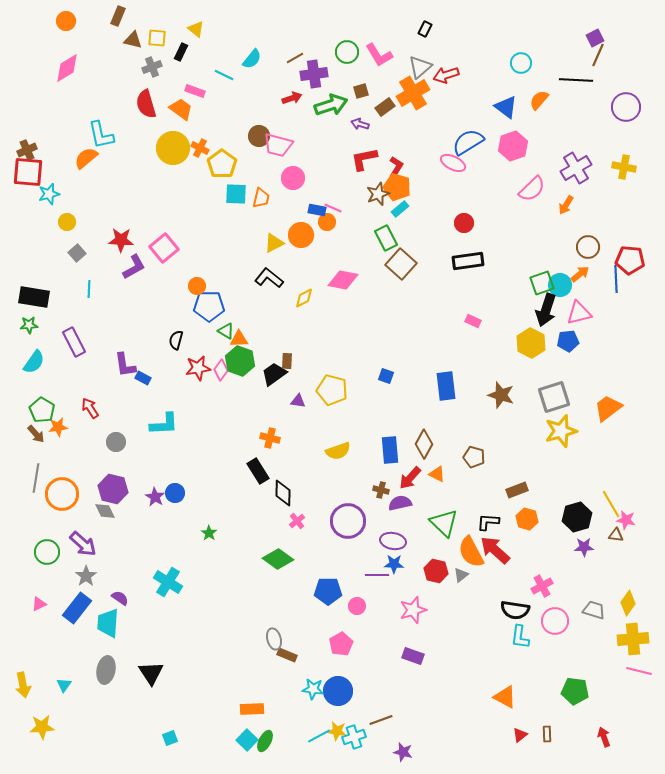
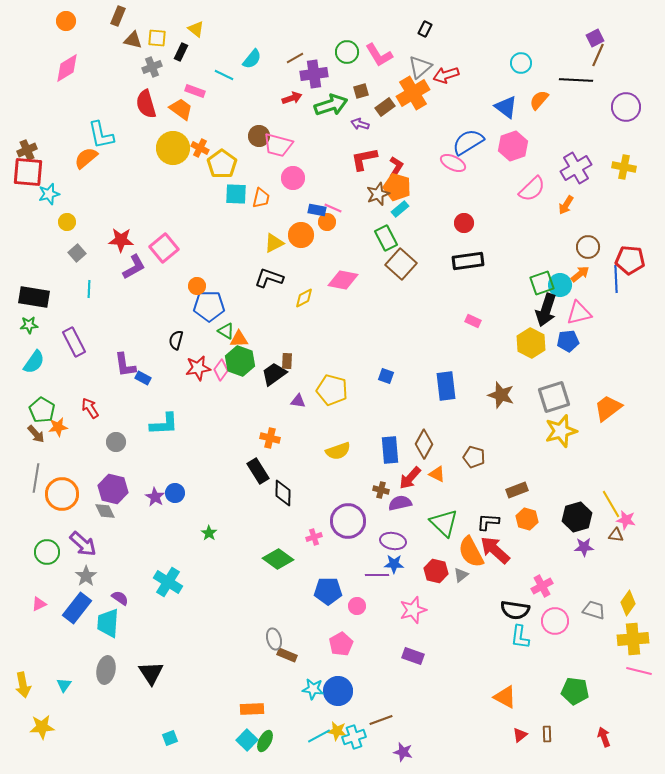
black L-shape at (269, 278): rotated 20 degrees counterclockwise
pink cross at (297, 521): moved 17 px right, 16 px down; rotated 21 degrees clockwise
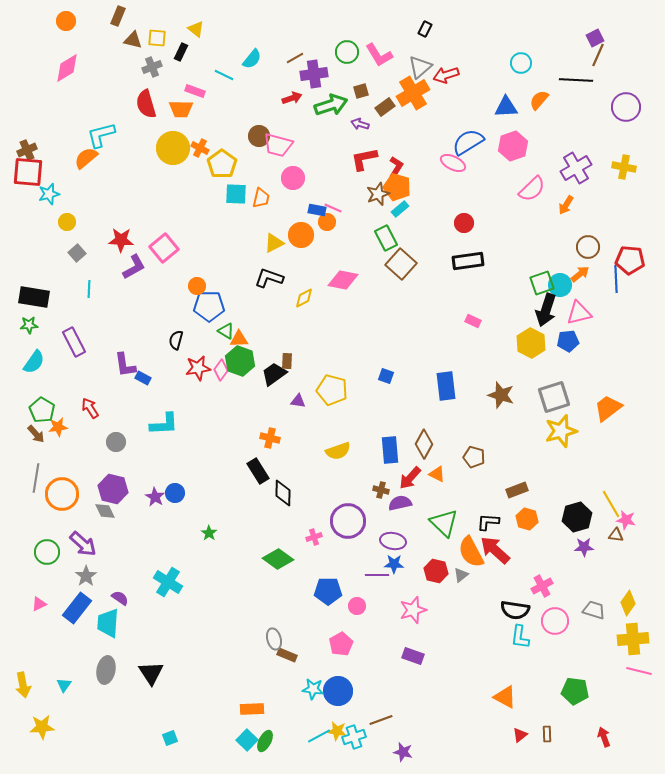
blue triangle at (506, 107): rotated 40 degrees counterclockwise
orange trapezoid at (181, 109): rotated 145 degrees clockwise
cyan L-shape at (101, 135): rotated 88 degrees clockwise
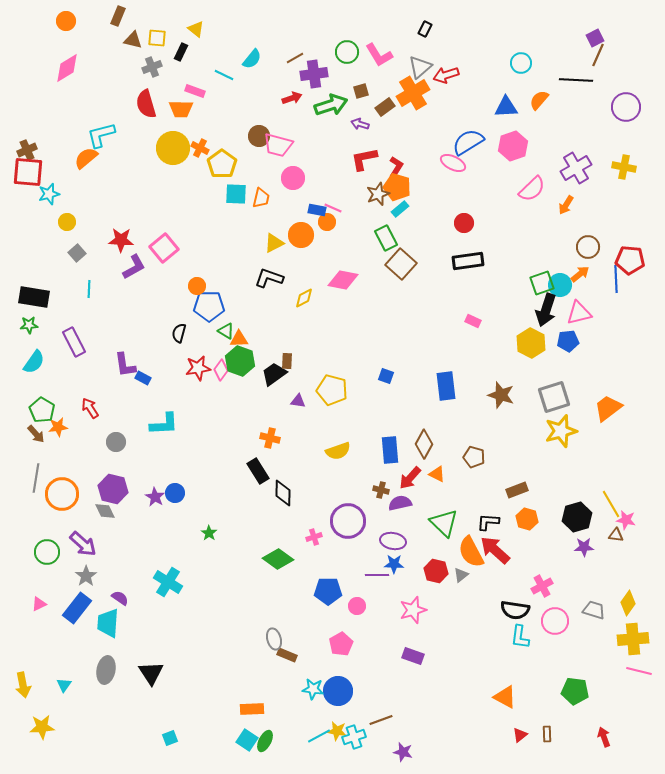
black semicircle at (176, 340): moved 3 px right, 7 px up
cyan square at (247, 740): rotated 10 degrees counterclockwise
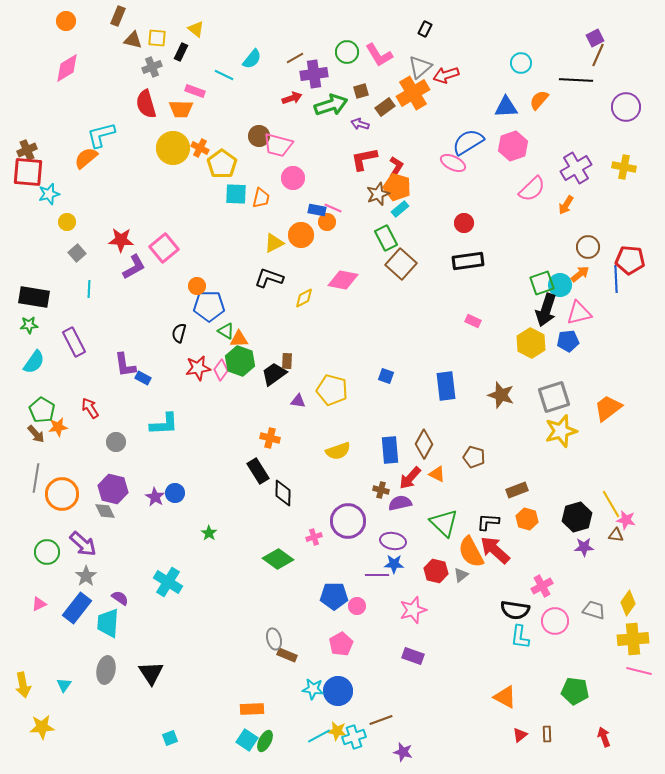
blue pentagon at (328, 591): moved 6 px right, 5 px down
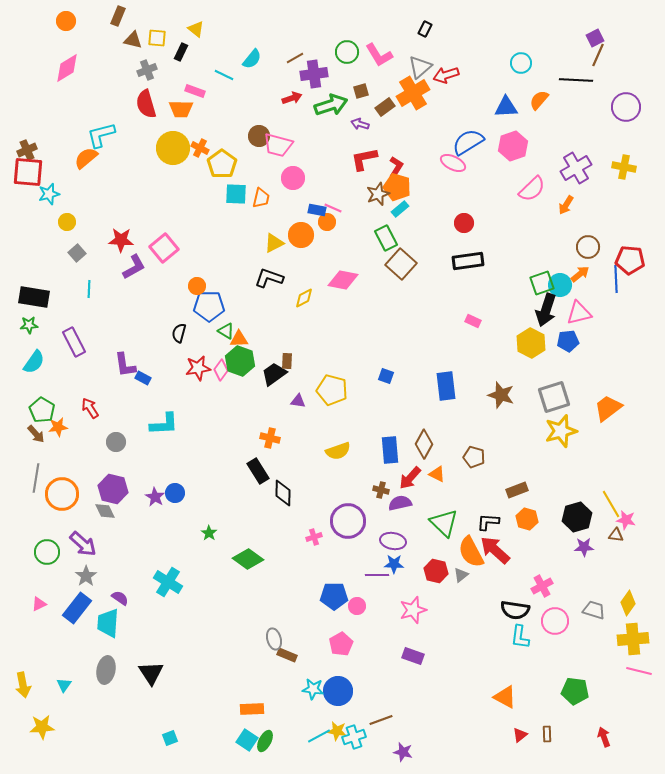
gray cross at (152, 67): moved 5 px left, 3 px down
green diamond at (278, 559): moved 30 px left
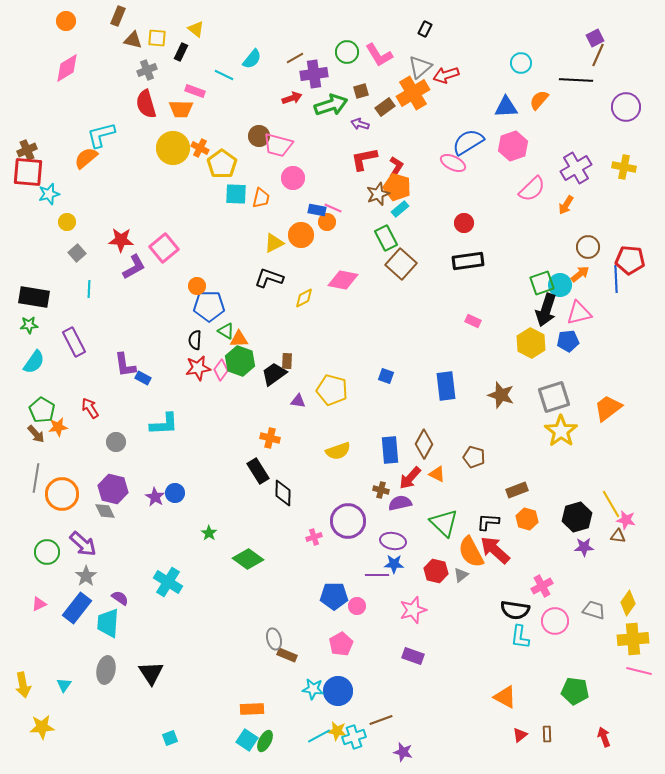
black semicircle at (179, 333): moved 16 px right, 7 px down; rotated 12 degrees counterclockwise
yellow star at (561, 431): rotated 20 degrees counterclockwise
brown triangle at (616, 535): moved 2 px right, 1 px down
